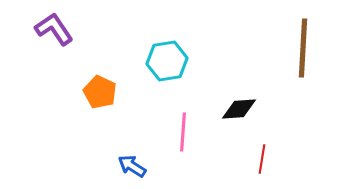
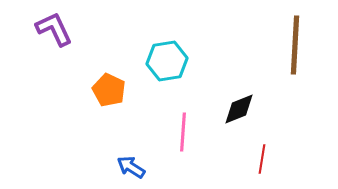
purple L-shape: rotated 9 degrees clockwise
brown line: moved 8 px left, 3 px up
orange pentagon: moved 9 px right, 2 px up
black diamond: rotated 18 degrees counterclockwise
blue arrow: moved 1 px left, 1 px down
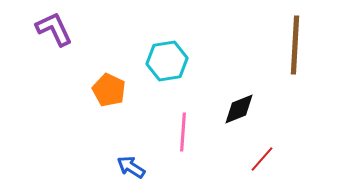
red line: rotated 32 degrees clockwise
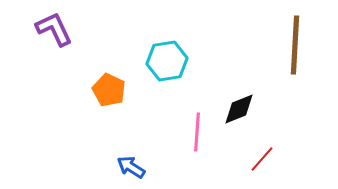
pink line: moved 14 px right
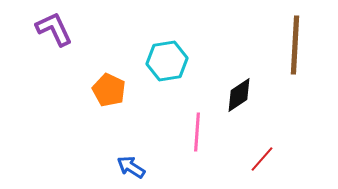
black diamond: moved 14 px up; rotated 12 degrees counterclockwise
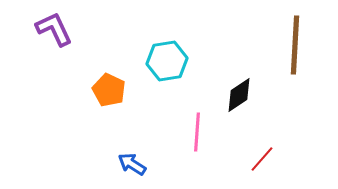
blue arrow: moved 1 px right, 3 px up
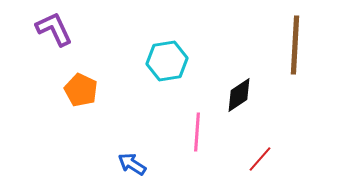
orange pentagon: moved 28 px left
red line: moved 2 px left
